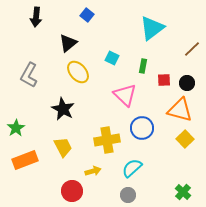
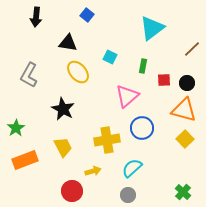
black triangle: rotated 48 degrees clockwise
cyan square: moved 2 px left, 1 px up
pink triangle: moved 2 px right, 1 px down; rotated 35 degrees clockwise
orange triangle: moved 4 px right
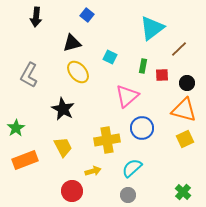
black triangle: moved 4 px right; rotated 24 degrees counterclockwise
brown line: moved 13 px left
red square: moved 2 px left, 5 px up
yellow square: rotated 18 degrees clockwise
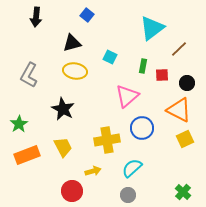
yellow ellipse: moved 3 px left, 1 px up; rotated 40 degrees counterclockwise
orange triangle: moved 5 px left; rotated 12 degrees clockwise
green star: moved 3 px right, 4 px up
orange rectangle: moved 2 px right, 5 px up
